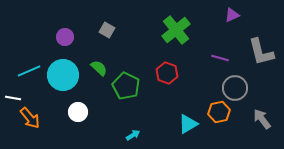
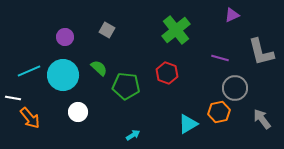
green pentagon: rotated 20 degrees counterclockwise
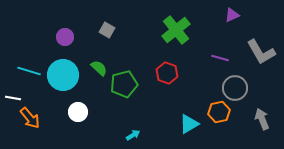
gray L-shape: rotated 16 degrees counterclockwise
cyan line: rotated 40 degrees clockwise
green pentagon: moved 2 px left, 2 px up; rotated 20 degrees counterclockwise
gray arrow: rotated 15 degrees clockwise
cyan triangle: moved 1 px right
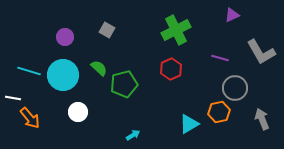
green cross: rotated 12 degrees clockwise
red hexagon: moved 4 px right, 4 px up; rotated 15 degrees clockwise
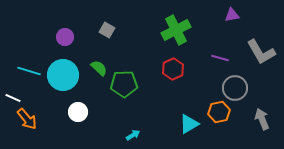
purple triangle: rotated 14 degrees clockwise
red hexagon: moved 2 px right
green pentagon: rotated 12 degrees clockwise
white line: rotated 14 degrees clockwise
orange arrow: moved 3 px left, 1 px down
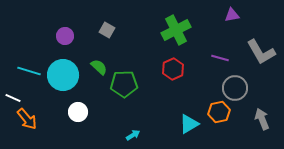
purple circle: moved 1 px up
green semicircle: moved 1 px up
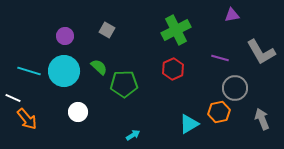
cyan circle: moved 1 px right, 4 px up
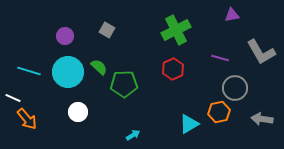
cyan circle: moved 4 px right, 1 px down
gray arrow: rotated 60 degrees counterclockwise
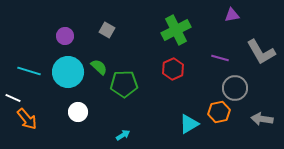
cyan arrow: moved 10 px left
